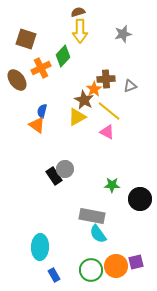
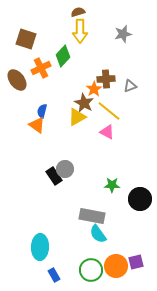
brown star: moved 3 px down
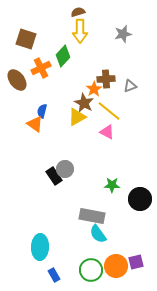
orange triangle: moved 2 px left, 1 px up
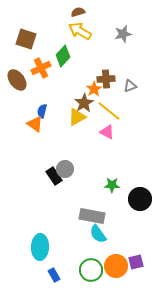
yellow arrow: rotated 120 degrees clockwise
brown star: rotated 12 degrees clockwise
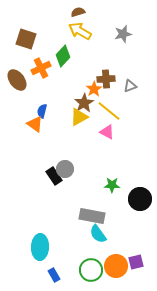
yellow triangle: moved 2 px right
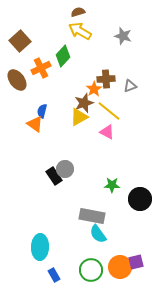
gray star: moved 2 px down; rotated 30 degrees clockwise
brown square: moved 6 px left, 2 px down; rotated 30 degrees clockwise
brown star: rotated 12 degrees clockwise
orange circle: moved 4 px right, 1 px down
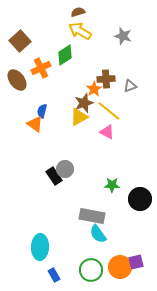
green diamond: moved 2 px right, 1 px up; rotated 15 degrees clockwise
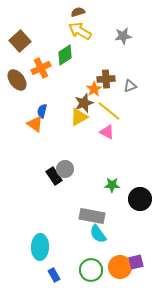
gray star: rotated 24 degrees counterclockwise
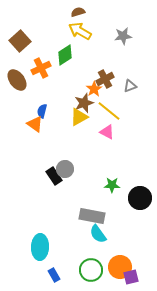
brown cross: moved 1 px left; rotated 24 degrees counterclockwise
black circle: moved 1 px up
purple square: moved 5 px left, 15 px down
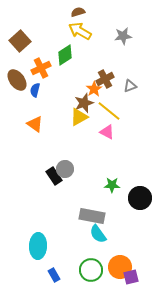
blue semicircle: moved 7 px left, 21 px up
cyan ellipse: moved 2 px left, 1 px up
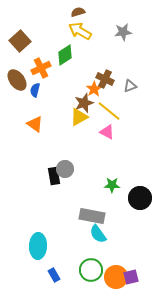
gray star: moved 4 px up
brown cross: rotated 36 degrees counterclockwise
black rectangle: rotated 24 degrees clockwise
orange circle: moved 4 px left, 10 px down
